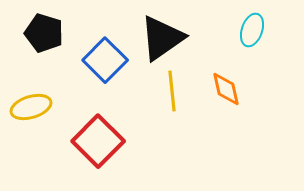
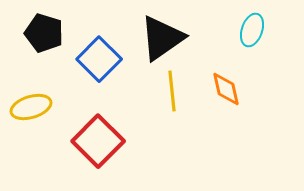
blue square: moved 6 px left, 1 px up
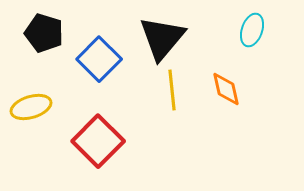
black triangle: rotated 15 degrees counterclockwise
yellow line: moved 1 px up
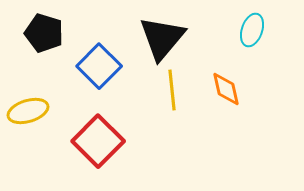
blue square: moved 7 px down
yellow ellipse: moved 3 px left, 4 px down
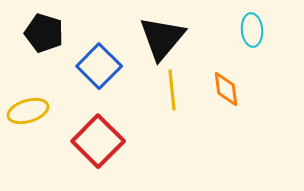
cyan ellipse: rotated 24 degrees counterclockwise
orange diamond: rotated 6 degrees clockwise
